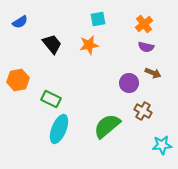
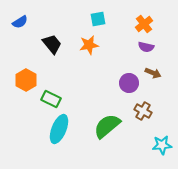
orange hexagon: moved 8 px right; rotated 20 degrees counterclockwise
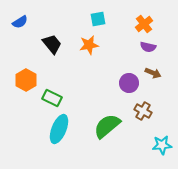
purple semicircle: moved 2 px right
green rectangle: moved 1 px right, 1 px up
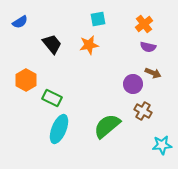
purple circle: moved 4 px right, 1 px down
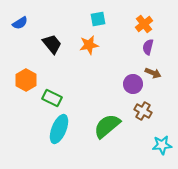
blue semicircle: moved 1 px down
purple semicircle: rotated 91 degrees clockwise
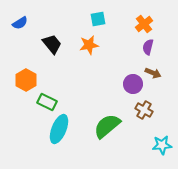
green rectangle: moved 5 px left, 4 px down
brown cross: moved 1 px right, 1 px up
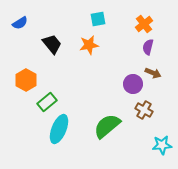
green rectangle: rotated 66 degrees counterclockwise
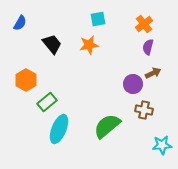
blue semicircle: rotated 28 degrees counterclockwise
brown arrow: rotated 49 degrees counterclockwise
brown cross: rotated 18 degrees counterclockwise
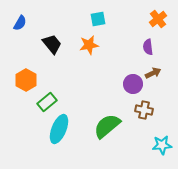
orange cross: moved 14 px right, 5 px up
purple semicircle: rotated 21 degrees counterclockwise
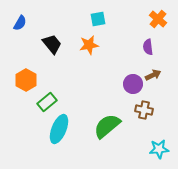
orange cross: rotated 12 degrees counterclockwise
brown arrow: moved 2 px down
cyan star: moved 3 px left, 4 px down
